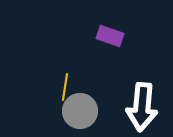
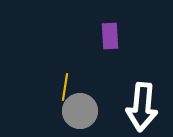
purple rectangle: rotated 68 degrees clockwise
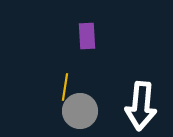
purple rectangle: moved 23 px left
white arrow: moved 1 px left, 1 px up
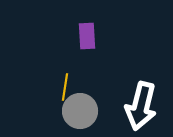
white arrow: rotated 9 degrees clockwise
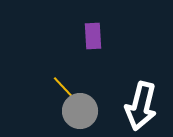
purple rectangle: moved 6 px right
yellow line: moved 1 px left, 1 px down; rotated 52 degrees counterclockwise
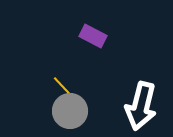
purple rectangle: rotated 60 degrees counterclockwise
gray circle: moved 10 px left
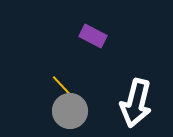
yellow line: moved 1 px left, 1 px up
white arrow: moved 5 px left, 3 px up
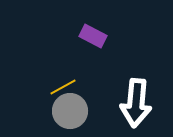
yellow line: rotated 76 degrees counterclockwise
white arrow: rotated 9 degrees counterclockwise
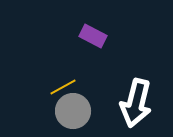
white arrow: rotated 9 degrees clockwise
gray circle: moved 3 px right
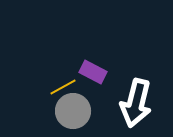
purple rectangle: moved 36 px down
